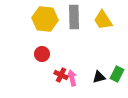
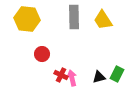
yellow hexagon: moved 18 px left
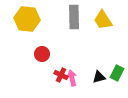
green rectangle: moved 1 px up
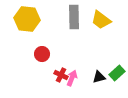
yellow trapezoid: moved 2 px left; rotated 20 degrees counterclockwise
green rectangle: rotated 21 degrees clockwise
pink arrow: rotated 35 degrees clockwise
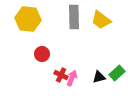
yellow hexagon: moved 1 px right
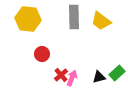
yellow trapezoid: moved 1 px down
red cross: rotated 24 degrees clockwise
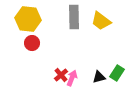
red circle: moved 10 px left, 11 px up
green rectangle: rotated 14 degrees counterclockwise
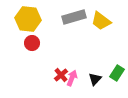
gray rectangle: rotated 75 degrees clockwise
black triangle: moved 4 px left, 2 px down; rotated 32 degrees counterclockwise
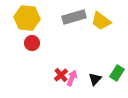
yellow hexagon: moved 1 px left, 1 px up
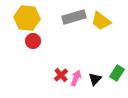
red circle: moved 1 px right, 2 px up
pink arrow: moved 4 px right
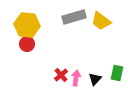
yellow hexagon: moved 7 px down
red circle: moved 6 px left, 3 px down
green rectangle: rotated 21 degrees counterclockwise
pink arrow: rotated 14 degrees counterclockwise
